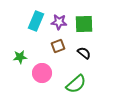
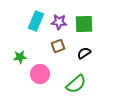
black semicircle: rotated 72 degrees counterclockwise
pink circle: moved 2 px left, 1 px down
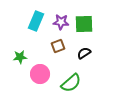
purple star: moved 2 px right
green semicircle: moved 5 px left, 1 px up
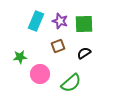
purple star: moved 1 px left, 1 px up; rotated 14 degrees clockwise
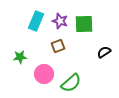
black semicircle: moved 20 px right, 1 px up
pink circle: moved 4 px right
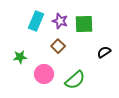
brown square: rotated 24 degrees counterclockwise
green semicircle: moved 4 px right, 3 px up
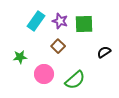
cyan rectangle: rotated 12 degrees clockwise
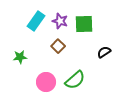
pink circle: moved 2 px right, 8 px down
